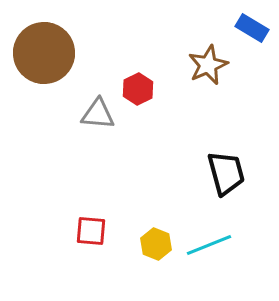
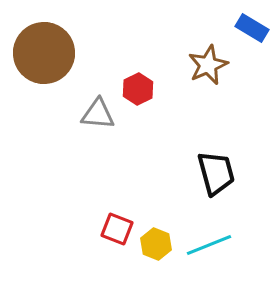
black trapezoid: moved 10 px left
red square: moved 26 px right, 2 px up; rotated 16 degrees clockwise
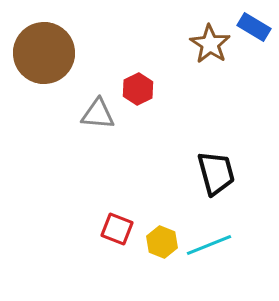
blue rectangle: moved 2 px right, 1 px up
brown star: moved 2 px right, 21 px up; rotated 15 degrees counterclockwise
yellow hexagon: moved 6 px right, 2 px up
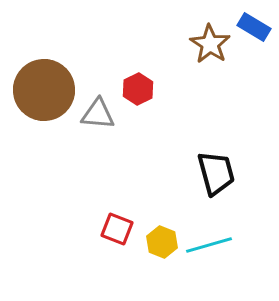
brown circle: moved 37 px down
cyan line: rotated 6 degrees clockwise
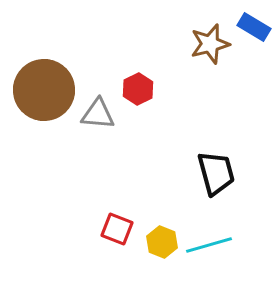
brown star: rotated 24 degrees clockwise
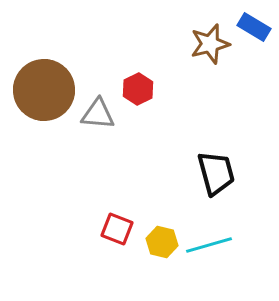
yellow hexagon: rotated 8 degrees counterclockwise
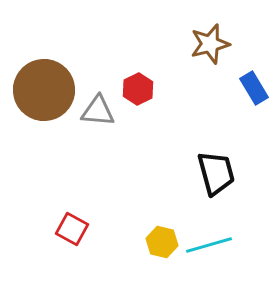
blue rectangle: moved 61 px down; rotated 28 degrees clockwise
gray triangle: moved 3 px up
red square: moved 45 px left; rotated 8 degrees clockwise
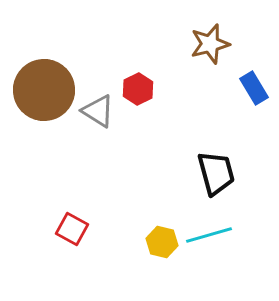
gray triangle: rotated 27 degrees clockwise
cyan line: moved 10 px up
